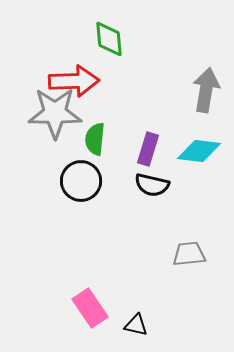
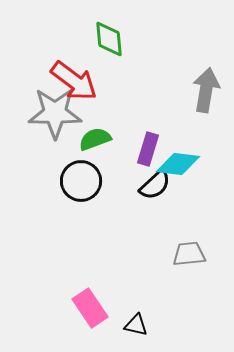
red arrow: rotated 39 degrees clockwise
green semicircle: rotated 64 degrees clockwise
cyan diamond: moved 21 px left, 13 px down
black semicircle: moved 3 px right; rotated 56 degrees counterclockwise
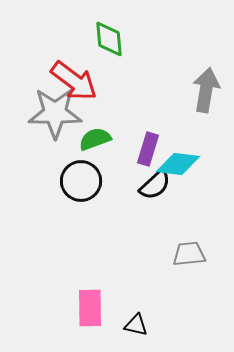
pink rectangle: rotated 33 degrees clockwise
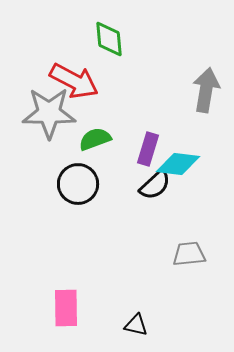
red arrow: rotated 9 degrees counterclockwise
gray star: moved 6 px left
black circle: moved 3 px left, 3 px down
pink rectangle: moved 24 px left
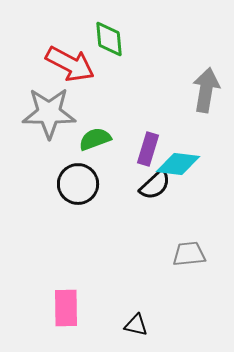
red arrow: moved 4 px left, 17 px up
